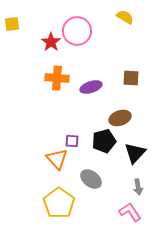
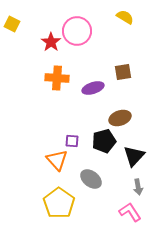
yellow square: rotated 35 degrees clockwise
brown square: moved 8 px left, 6 px up; rotated 12 degrees counterclockwise
purple ellipse: moved 2 px right, 1 px down
black triangle: moved 1 px left, 3 px down
orange triangle: moved 1 px down
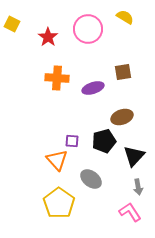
pink circle: moved 11 px right, 2 px up
red star: moved 3 px left, 5 px up
brown ellipse: moved 2 px right, 1 px up
